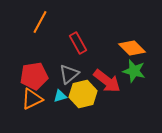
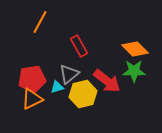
red rectangle: moved 1 px right, 3 px down
orange diamond: moved 3 px right, 1 px down
green star: rotated 15 degrees counterclockwise
red pentagon: moved 2 px left, 3 px down
cyan triangle: moved 3 px left, 9 px up
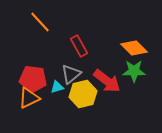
orange line: rotated 70 degrees counterclockwise
orange diamond: moved 1 px left, 1 px up
gray triangle: moved 2 px right
red pentagon: moved 1 px right; rotated 16 degrees clockwise
orange triangle: moved 3 px left, 1 px up
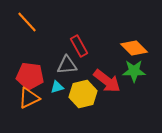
orange line: moved 13 px left
gray triangle: moved 4 px left, 9 px up; rotated 35 degrees clockwise
red pentagon: moved 3 px left, 3 px up
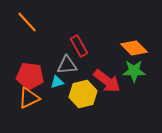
cyan triangle: moved 5 px up
